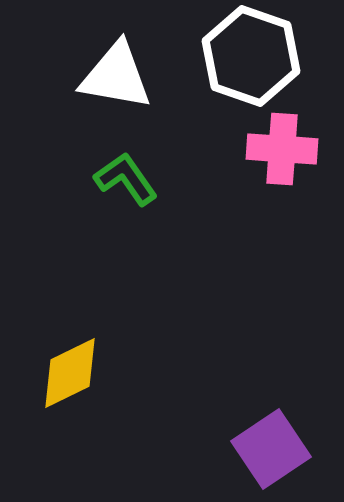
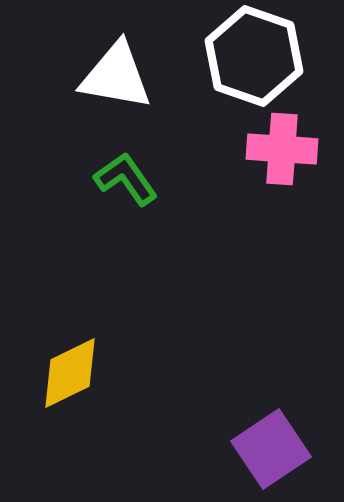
white hexagon: moved 3 px right
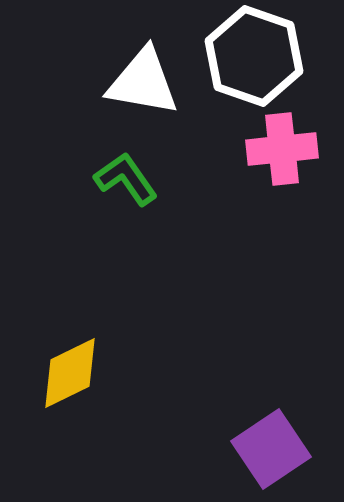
white triangle: moved 27 px right, 6 px down
pink cross: rotated 10 degrees counterclockwise
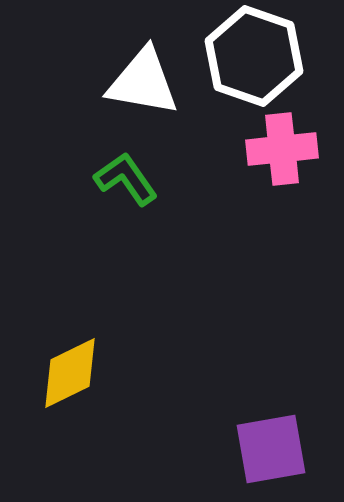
purple square: rotated 24 degrees clockwise
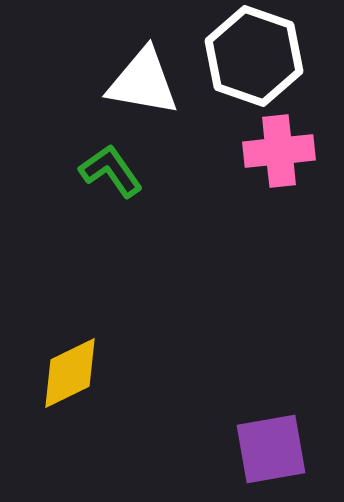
pink cross: moved 3 px left, 2 px down
green L-shape: moved 15 px left, 8 px up
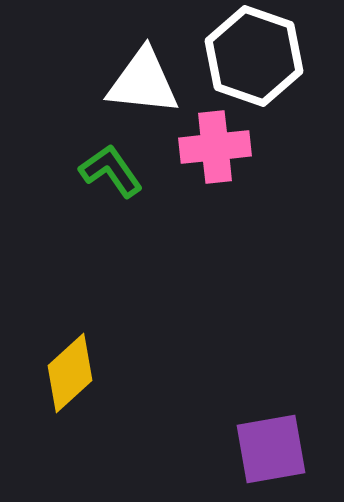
white triangle: rotated 4 degrees counterclockwise
pink cross: moved 64 px left, 4 px up
yellow diamond: rotated 16 degrees counterclockwise
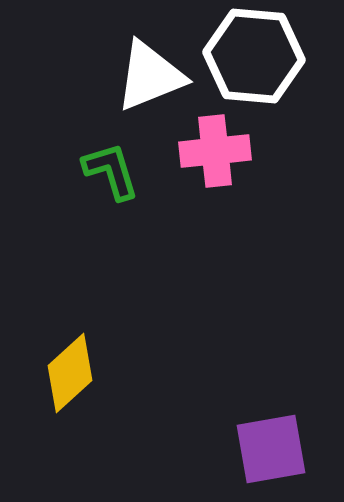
white hexagon: rotated 14 degrees counterclockwise
white triangle: moved 7 px right, 6 px up; rotated 28 degrees counterclockwise
pink cross: moved 4 px down
green L-shape: rotated 18 degrees clockwise
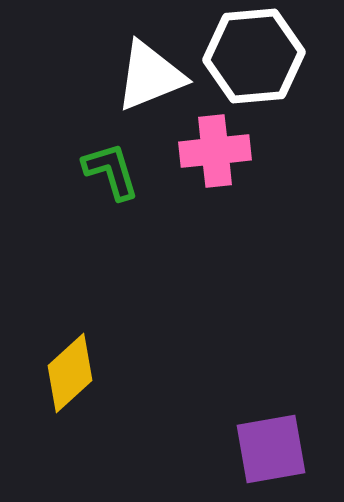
white hexagon: rotated 10 degrees counterclockwise
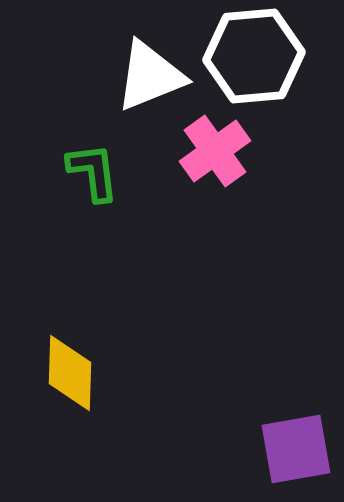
pink cross: rotated 30 degrees counterclockwise
green L-shape: moved 18 px left, 1 px down; rotated 10 degrees clockwise
yellow diamond: rotated 46 degrees counterclockwise
purple square: moved 25 px right
